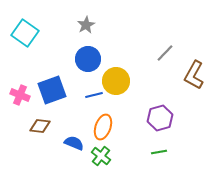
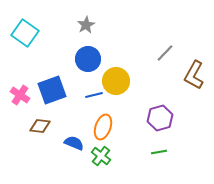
pink cross: rotated 12 degrees clockwise
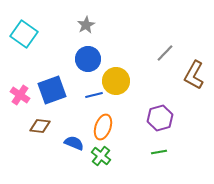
cyan square: moved 1 px left, 1 px down
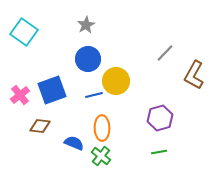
cyan square: moved 2 px up
pink cross: rotated 18 degrees clockwise
orange ellipse: moved 1 px left, 1 px down; rotated 20 degrees counterclockwise
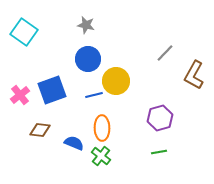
gray star: rotated 30 degrees counterclockwise
brown diamond: moved 4 px down
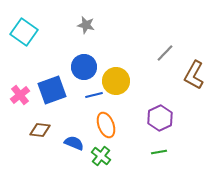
blue circle: moved 4 px left, 8 px down
purple hexagon: rotated 10 degrees counterclockwise
orange ellipse: moved 4 px right, 3 px up; rotated 20 degrees counterclockwise
